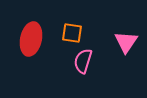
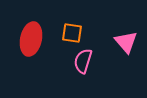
pink triangle: rotated 15 degrees counterclockwise
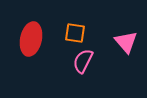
orange square: moved 3 px right
pink semicircle: rotated 10 degrees clockwise
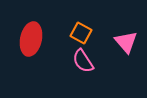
orange square: moved 6 px right; rotated 20 degrees clockwise
pink semicircle: rotated 60 degrees counterclockwise
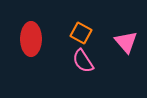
red ellipse: rotated 12 degrees counterclockwise
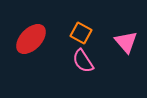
red ellipse: rotated 44 degrees clockwise
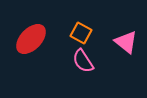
pink triangle: rotated 10 degrees counterclockwise
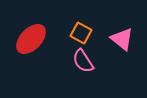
pink triangle: moved 4 px left, 3 px up
